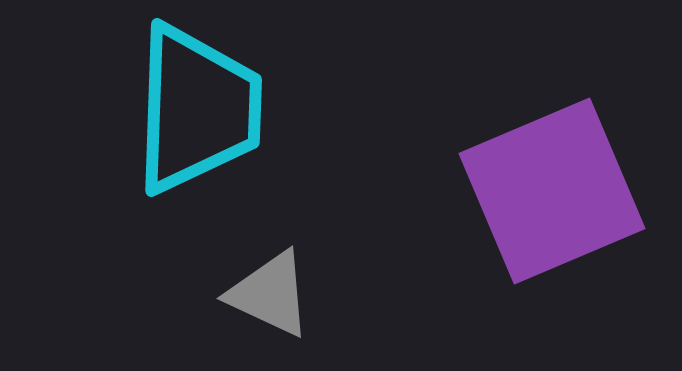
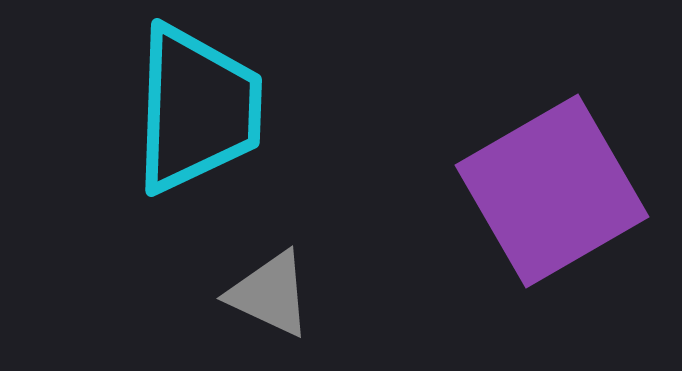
purple square: rotated 7 degrees counterclockwise
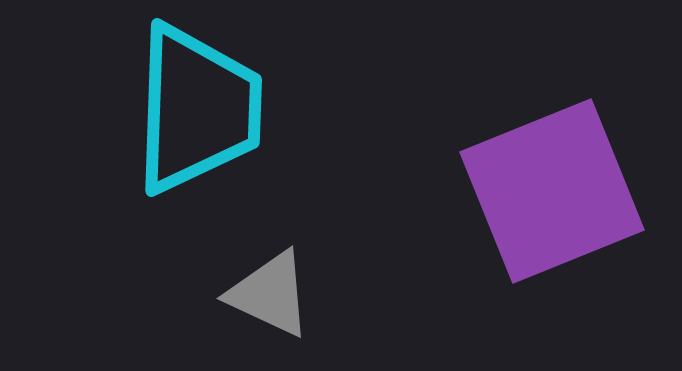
purple square: rotated 8 degrees clockwise
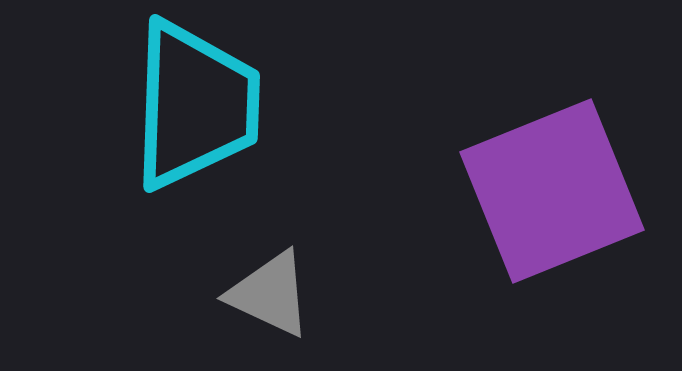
cyan trapezoid: moved 2 px left, 4 px up
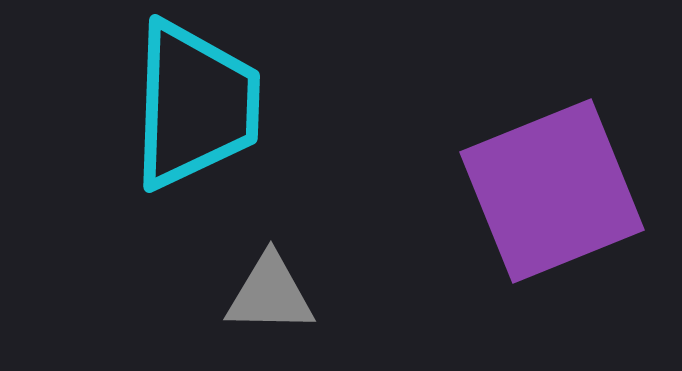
gray triangle: rotated 24 degrees counterclockwise
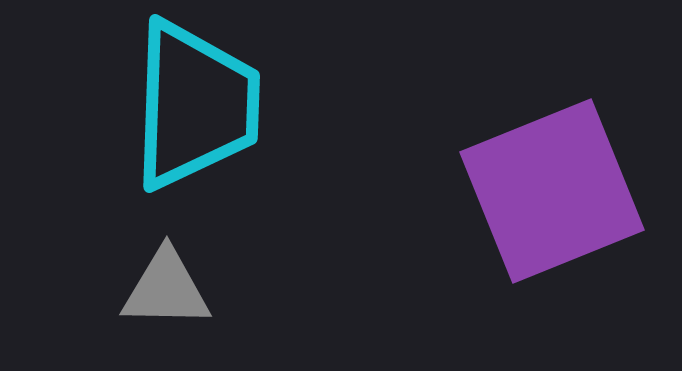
gray triangle: moved 104 px left, 5 px up
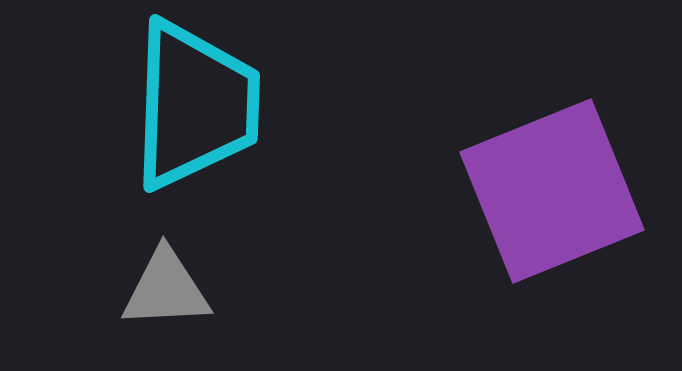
gray triangle: rotated 4 degrees counterclockwise
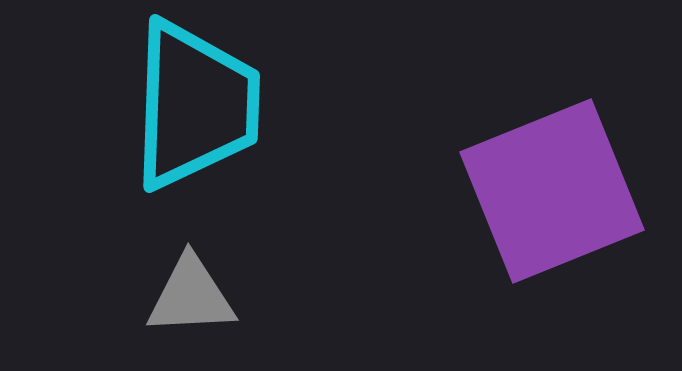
gray triangle: moved 25 px right, 7 px down
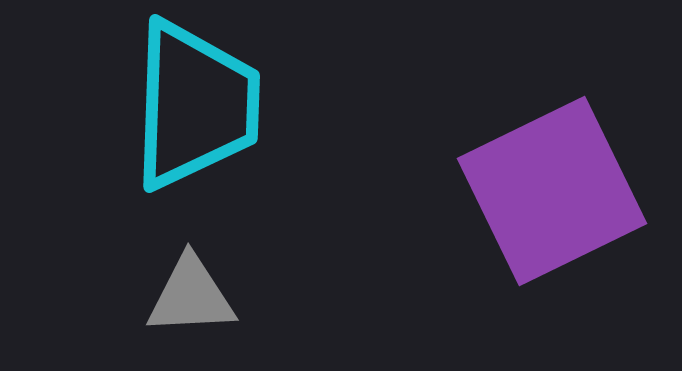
purple square: rotated 4 degrees counterclockwise
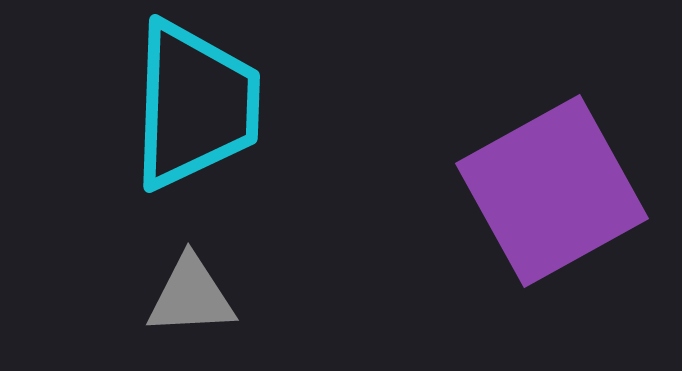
purple square: rotated 3 degrees counterclockwise
